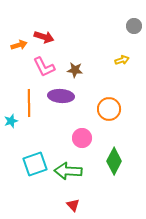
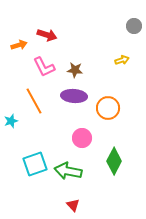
red arrow: moved 3 px right, 2 px up
purple ellipse: moved 13 px right
orange line: moved 5 px right, 2 px up; rotated 28 degrees counterclockwise
orange circle: moved 1 px left, 1 px up
green arrow: rotated 8 degrees clockwise
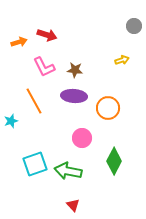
orange arrow: moved 3 px up
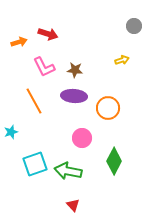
red arrow: moved 1 px right, 1 px up
cyan star: moved 11 px down
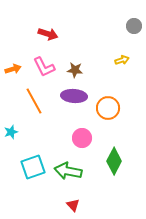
orange arrow: moved 6 px left, 27 px down
cyan square: moved 2 px left, 3 px down
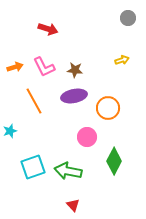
gray circle: moved 6 px left, 8 px up
red arrow: moved 5 px up
orange arrow: moved 2 px right, 2 px up
purple ellipse: rotated 15 degrees counterclockwise
cyan star: moved 1 px left, 1 px up
pink circle: moved 5 px right, 1 px up
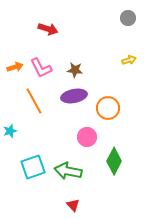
yellow arrow: moved 7 px right
pink L-shape: moved 3 px left, 1 px down
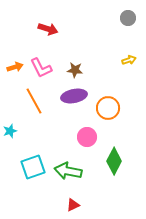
red triangle: rotated 48 degrees clockwise
